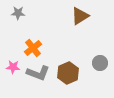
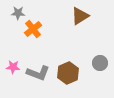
orange cross: moved 19 px up
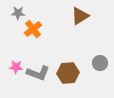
pink star: moved 3 px right
brown hexagon: rotated 20 degrees clockwise
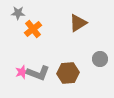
brown triangle: moved 2 px left, 7 px down
gray circle: moved 4 px up
pink star: moved 6 px right, 5 px down; rotated 24 degrees counterclockwise
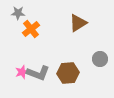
orange cross: moved 2 px left
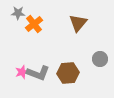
brown triangle: rotated 18 degrees counterclockwise
orange cross: moved 3 px right, 5 px up
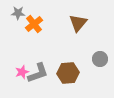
gray L-shape: rotated 40 degrees counterclockwise
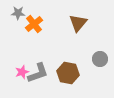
brown hexagon: rotated 15 degrees clockwise
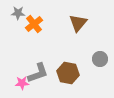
pink star: moved 11 px down; rotated 16 degrees clockwise
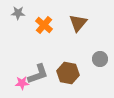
orange cross: moved 10 px right, 1 px down; rotated 12 degrees counterclockwise
gray L-shape: moved 1 px down
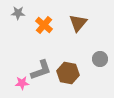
gray L-shape: moved 3 px right, 4 px up
